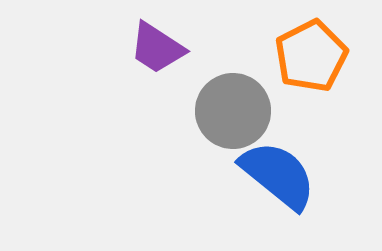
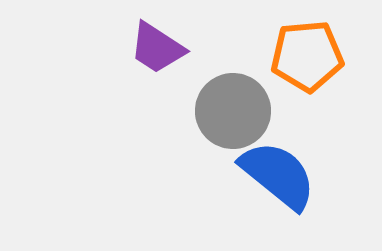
orange pentagon: moved 4 px left; rotated 22 degrees clockwise
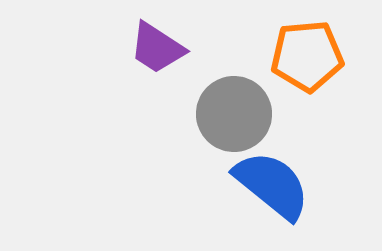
gray circle: moved 1 px right, 3 px down
blue semicircle: moved 6 px left, 10 px down
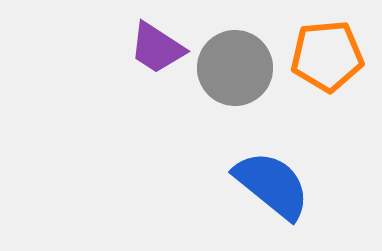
orange pentagon: moved 20 px right
gray circle: moved 1 px right, 46 px up
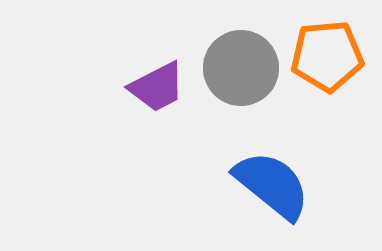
purple trapezoid: moved 39 px down; rotated 60 degrees counterclockwise
gray circle: moved 6 px right
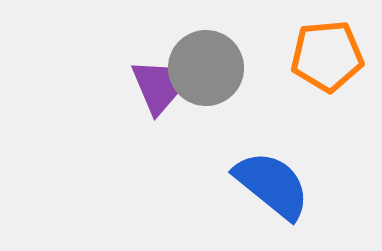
gray circle: moved 35 px left
purple trapezoid: rotated 86 degrees counterclockwise
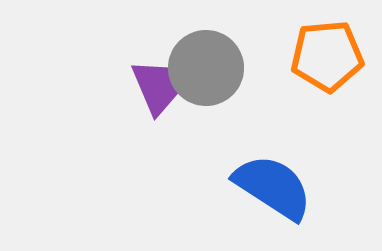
blue semicircle: moved 1 px right, 2 px down; rotated 6 degrees counterclockwise
